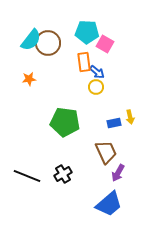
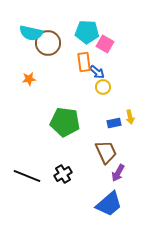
cyan semicircle: moved 7 px up; rotated 65 degrees clockwise
yellow circle: moved 7 px right
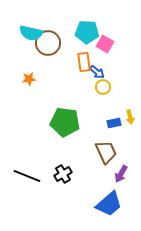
purple arrow: moved 3 px right, 1 px down
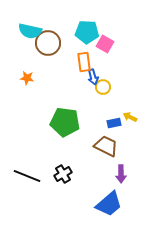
cyan semicircle: moved 1 px left, 2 px up
blue arrow: moved 4 px left, 5 px down; rotated 35 degrees clockwise
orange star: moved 2 px left, 1 px up; rotated 16 degrees clockwise
yellow arrow: rotated 128 degrees clockwise
brown trapezoid: moved 6 px up; rotated 40 degrees counterclockwise
purple arrow: rotated 30 degrees counterclockwise
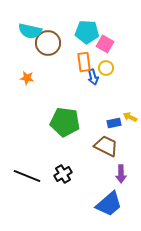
yellow circle: moved 3 px right, 19 px up
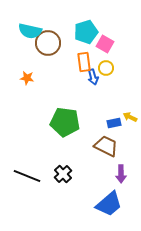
cyan pentagon: moved 1 px left; rotated 20 degrees counterclockwise
black cross: rotated 12 degrees counterclockwise
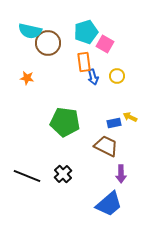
yellow circle: moved 11 px right, 8 px down
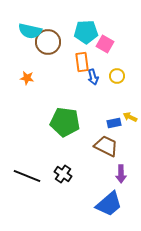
cyan pentagon: rotated 15 degrees clockwise
brown circle: moved 1 px up
orange rectangle: moved 2 px left
black cross: rotated 12 degrees counterclockwise
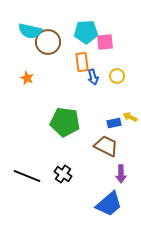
pink square: moved 2 px up; rotated 36 degrees counterclockwise
orange star: rotated 16 degrees clockwise
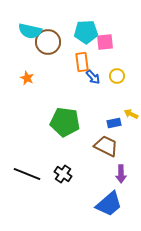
blue arrow: rotated 28 degrees counterclockwise
yellow arrow: moved 1 px right, 3 px up
black line: moved 2 px up
